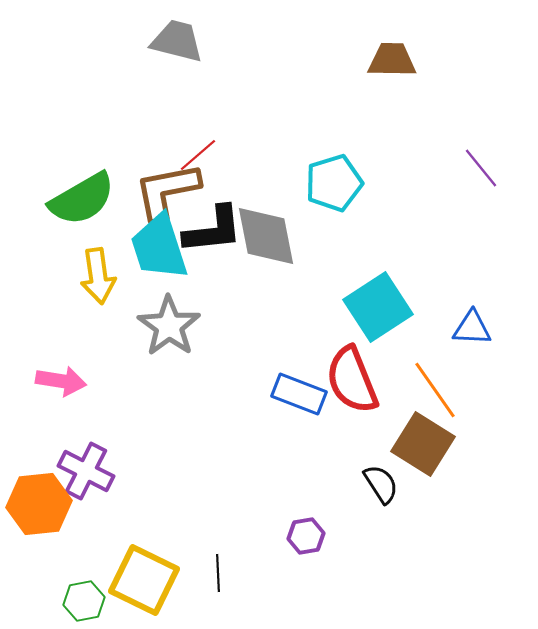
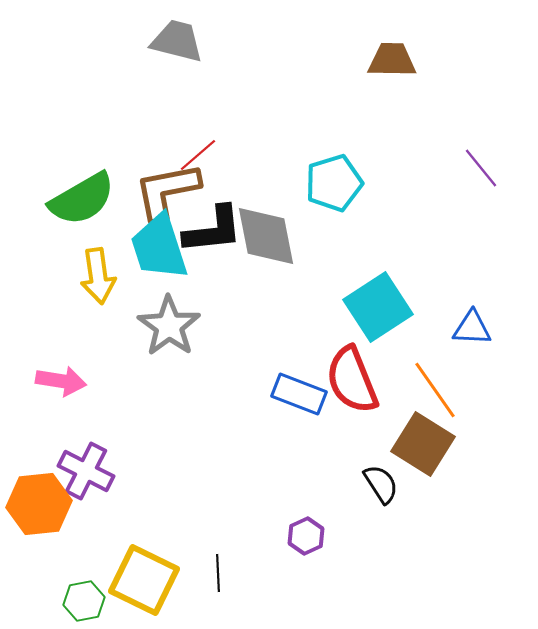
purple hexagon: rotated 15 degrees counterclockwise
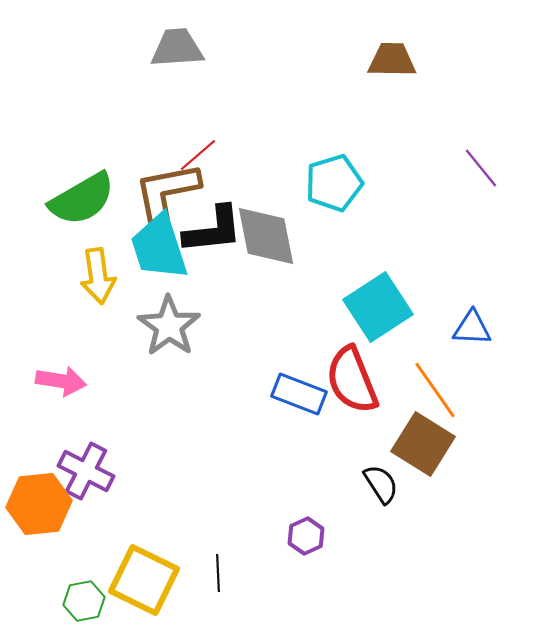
gray trapezoid: moved 7 px down; rotated 18 degrees counterclockwise
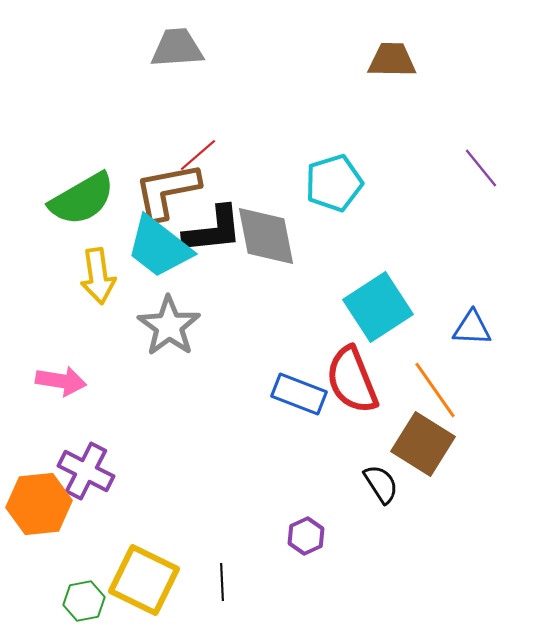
cyan trapezoid: rotated 34 degrees counterclockwise
black line: moved 4 px right, 9 px down
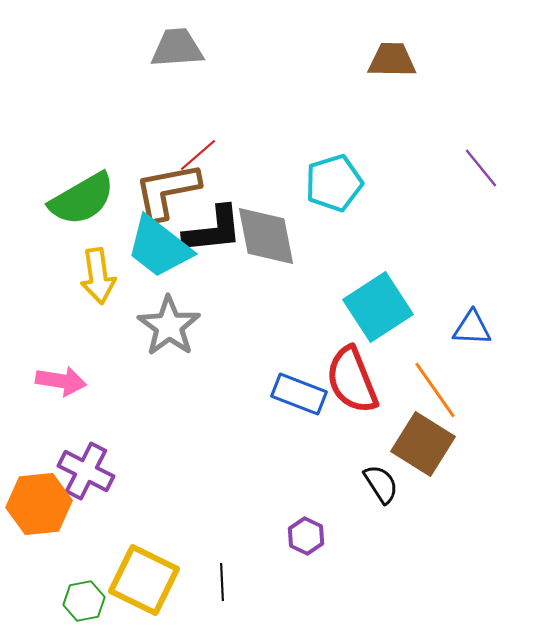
purple hexagon: rotated 9 degrees counterclockwise
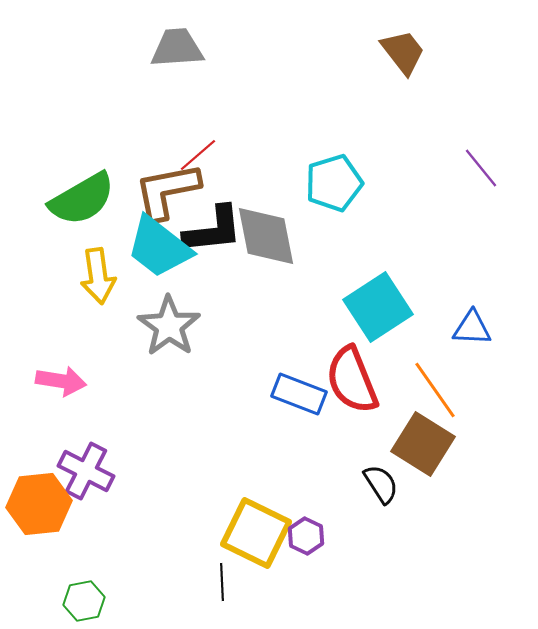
brown trapezoid: moved 11 px right, 8 px up; rotated 51 degrees clockwise
yellow square: moved 112 px right, 47 px up
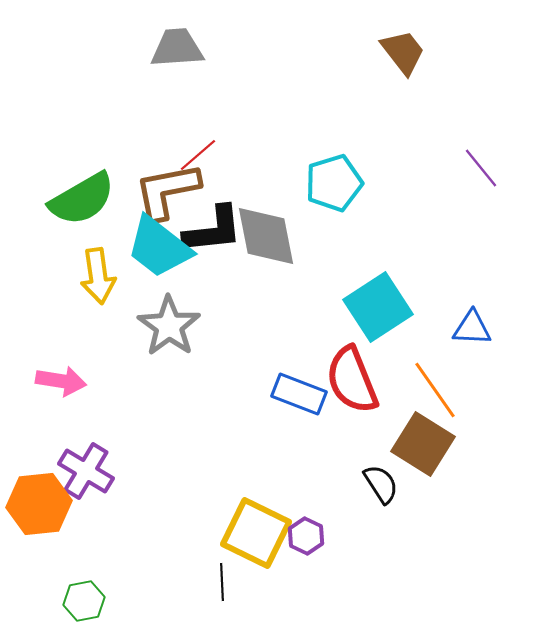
purple cross: rotated 4 degrees clockwise
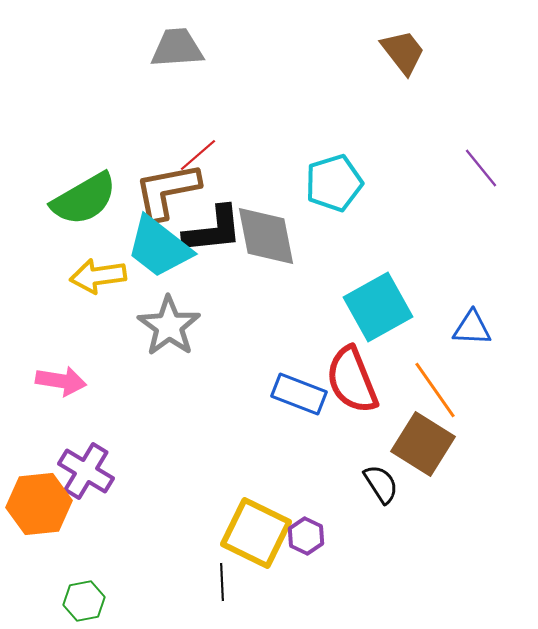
green semicircle: moved 2 px right
yellow arrow: rotated 90 degrees clockwise
cyan square: rotated 4 degrees clockwise
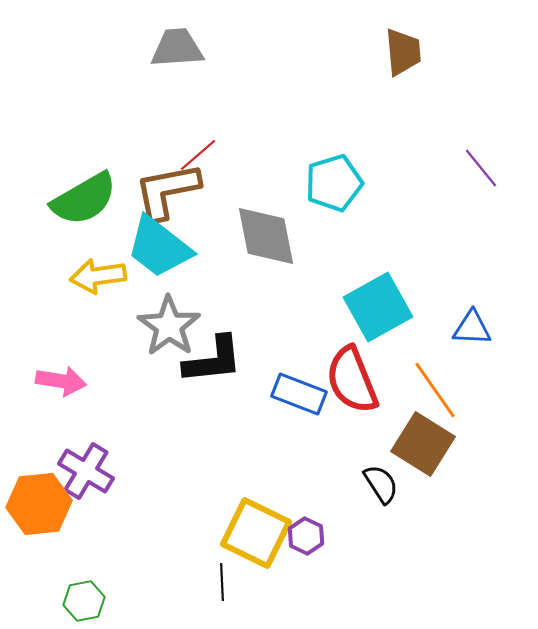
brown trapezoid: rotated 33 degrees clockwise
black L-shape: moved 130 px down
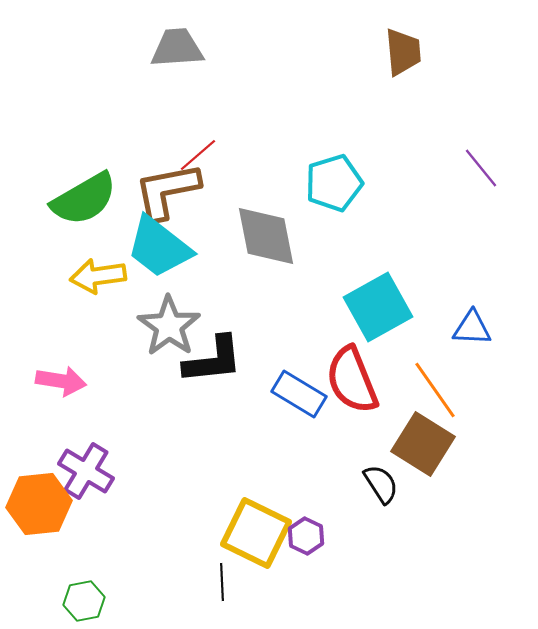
blue rectangle: rotated 10 degrees clockwise
